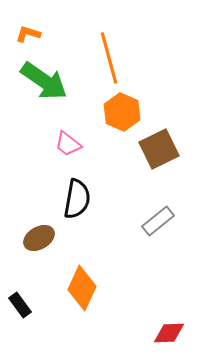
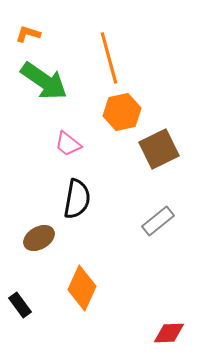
orange hexagon: rotated 24 degrees clockwise
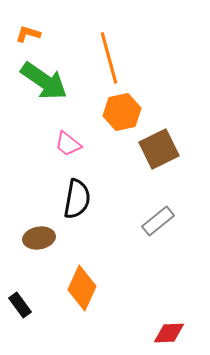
brown ellipse: rotated 20 degrees clockwise
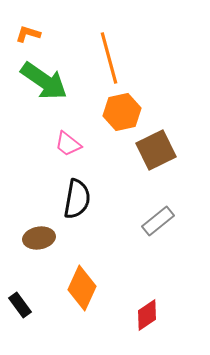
brown square: moved 3 px left, 1 px down
red diamond: moved 22 px left, 18 px up; rotated 32 degrees counterclockwise
